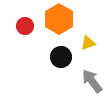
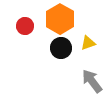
orange hexagon: moved 1 px right
black circle: moved 9 px up
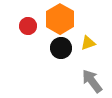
red circle: moved 3 px right
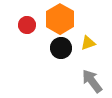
red circle: moved 1 px left, 1 px up
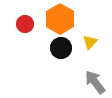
red circle: moved 2 px left, 1 px up
yellow triangle: moved 2 px right, 1 px up; rotated 28 degrees counterclockwise
gray arrow: moved 3 px right, 1 px down
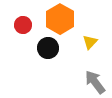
red circle: moved 2 px left, 1 px down
black circle: moved 13 px left
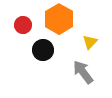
orange hexagon: moved 1 px left
black circle: moved 5 px left, 2 px down
gray arrow: moved 12 px left, 10 px up
